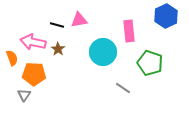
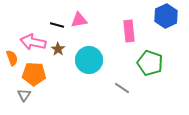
cyan circle: moved 14 px left, 8 px down
gray line: moved 1 px left
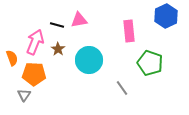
pink arrow: moved 2 px right; rotated 100 degrees clockwise
gray line: rotated 21 degrees clockwise
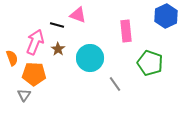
pink triangle: moved 1 px left, 5 px up; rotated 30 degrees clockwise
pink rectangle: moved 3 px left
cyan circle: moved 1 px right, 2 px up
gray line: moved 7 px left, 4 px up
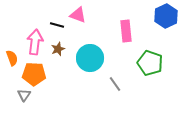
pink arrow: rotated 15 degrees counterclockwise
brown star: rotated 16 degrees clockwise
